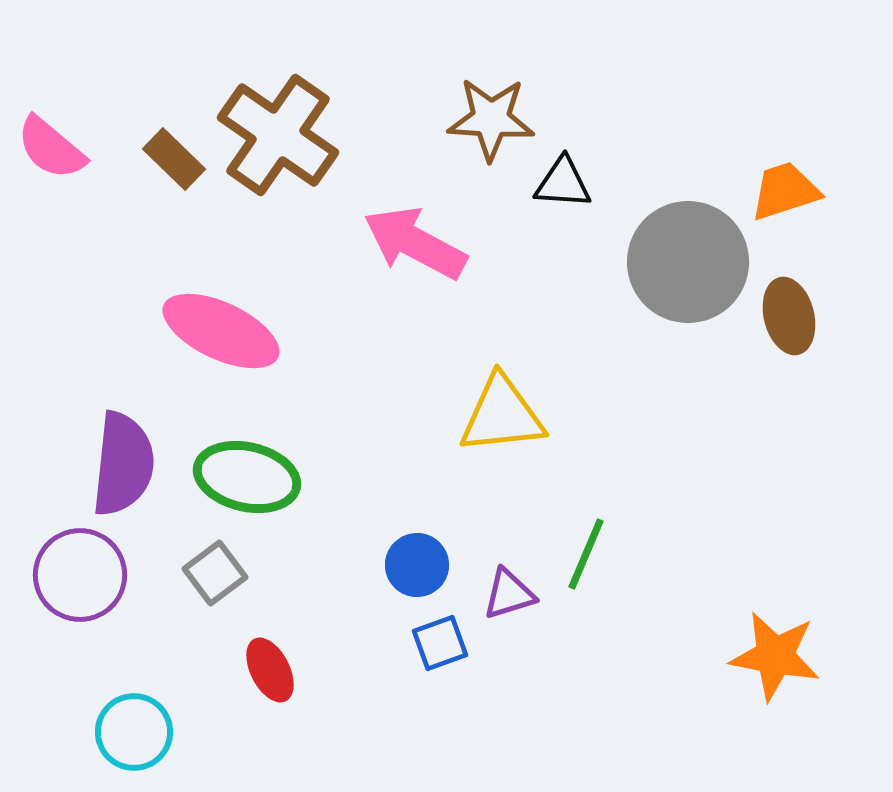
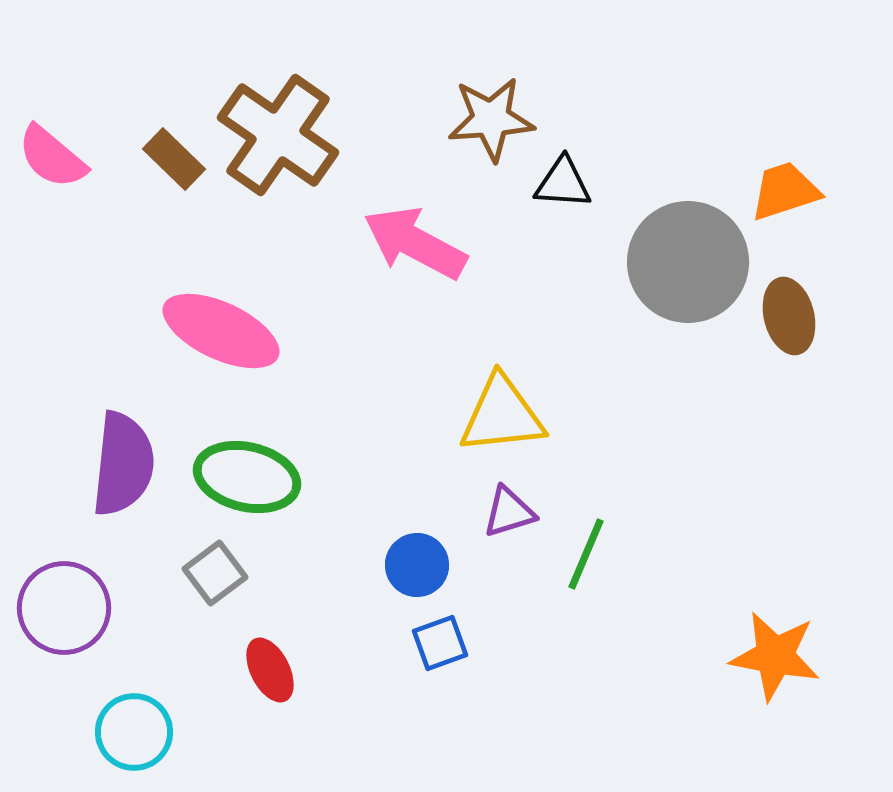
brown star: rotated 8 degrees counterclockwise
pink semicircle: moved 1 px right, 9 px down
purple circle: moved 16 px left, 33 px down
purple triangle: moved 82 px up
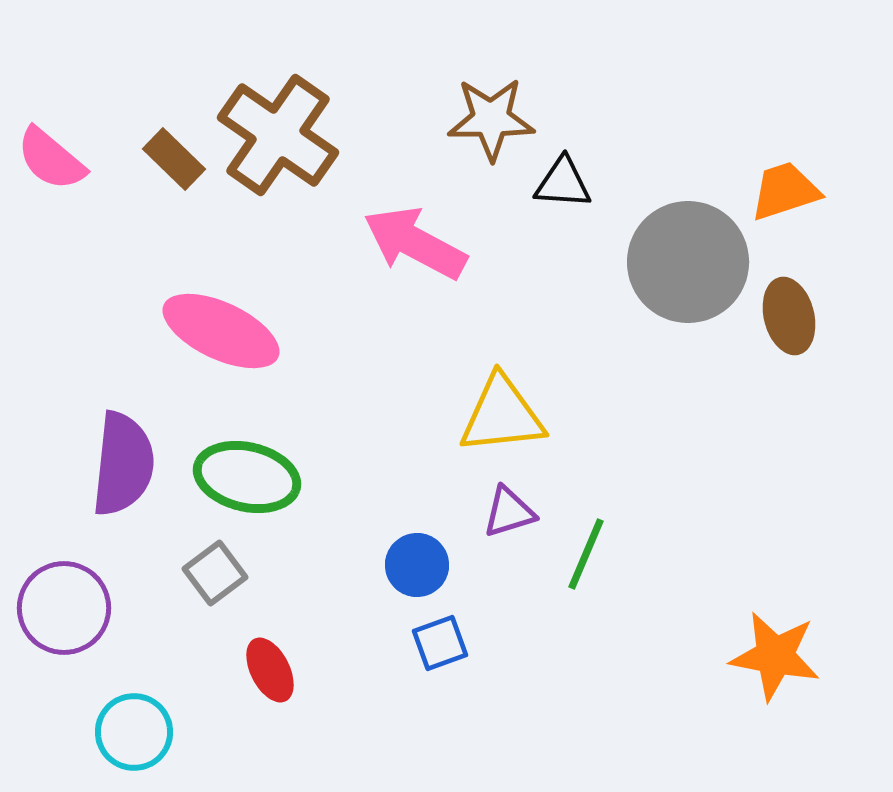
brown star: rotated 4 degrees clockwise
pink semicircle: moved 1 px left, 2 px down
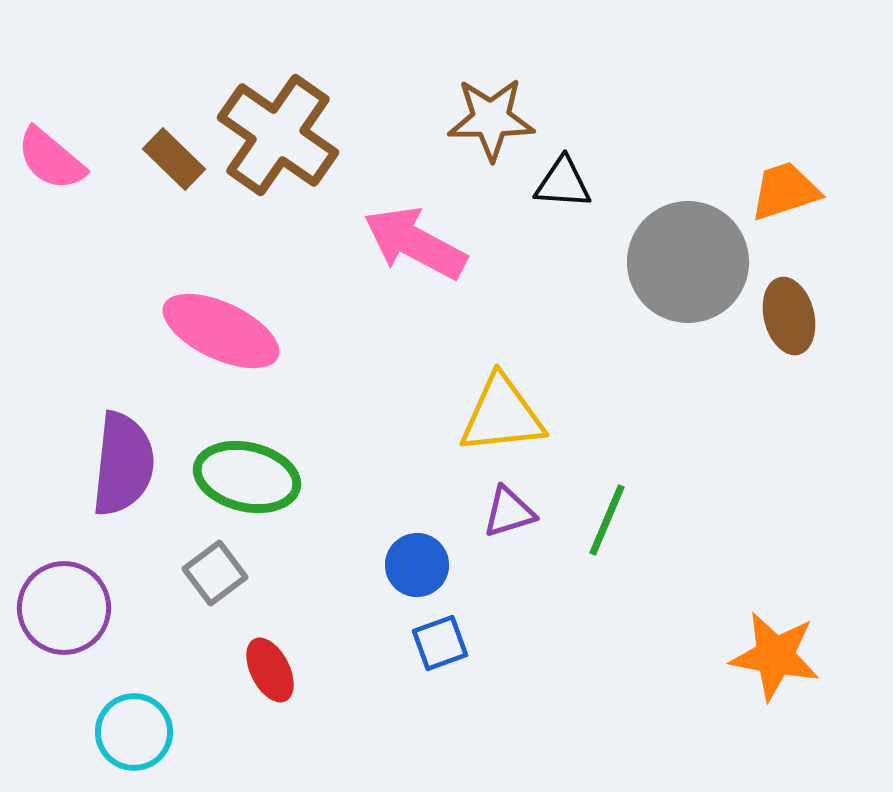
green line: moved 21 px right, 34 px up
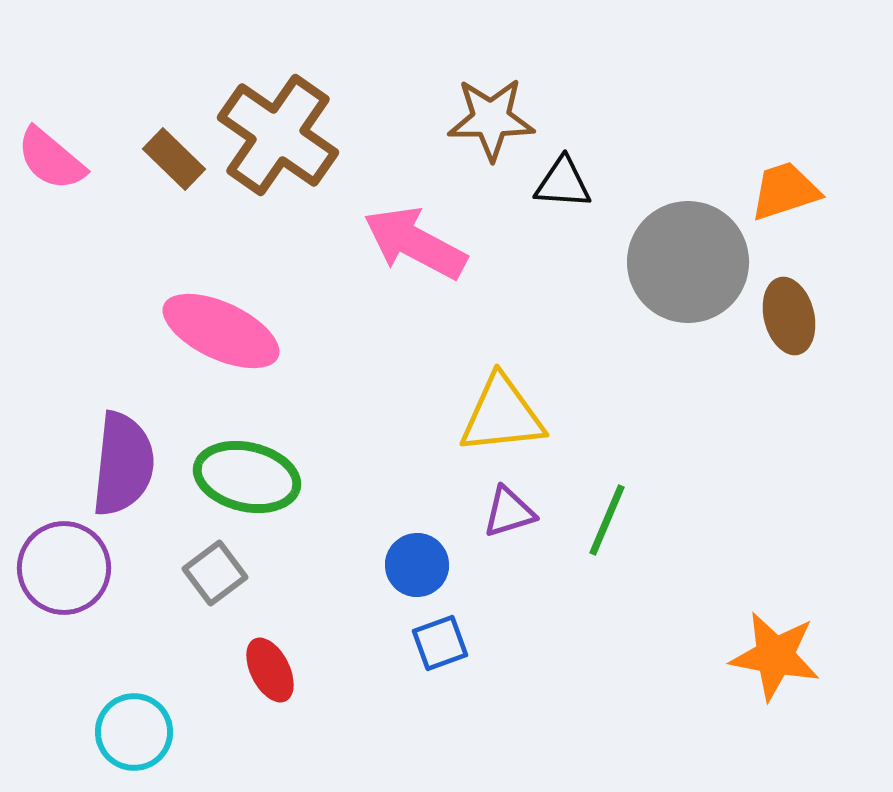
purple circle: moved 40 px up
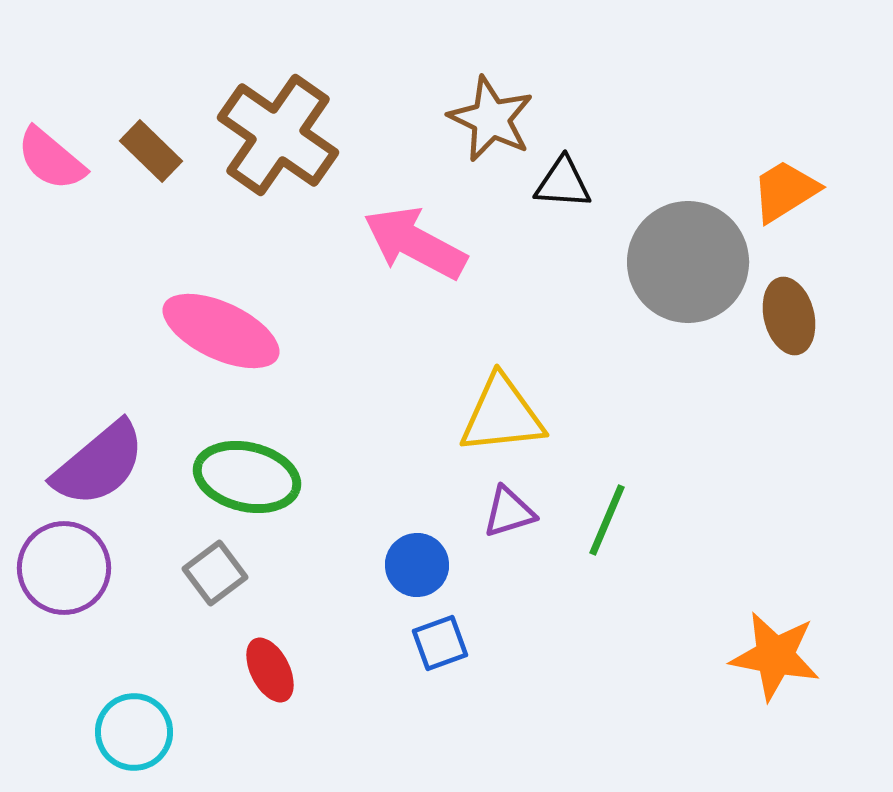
brown star: rotated 26 degrees clockwise
brown rectangle: moved 23 px left, 8 px up
orange trapezoid: rotated 14 degrees counterclockwise
purple semicircle: moved 24 px left; rotated 44 degrees clockwise
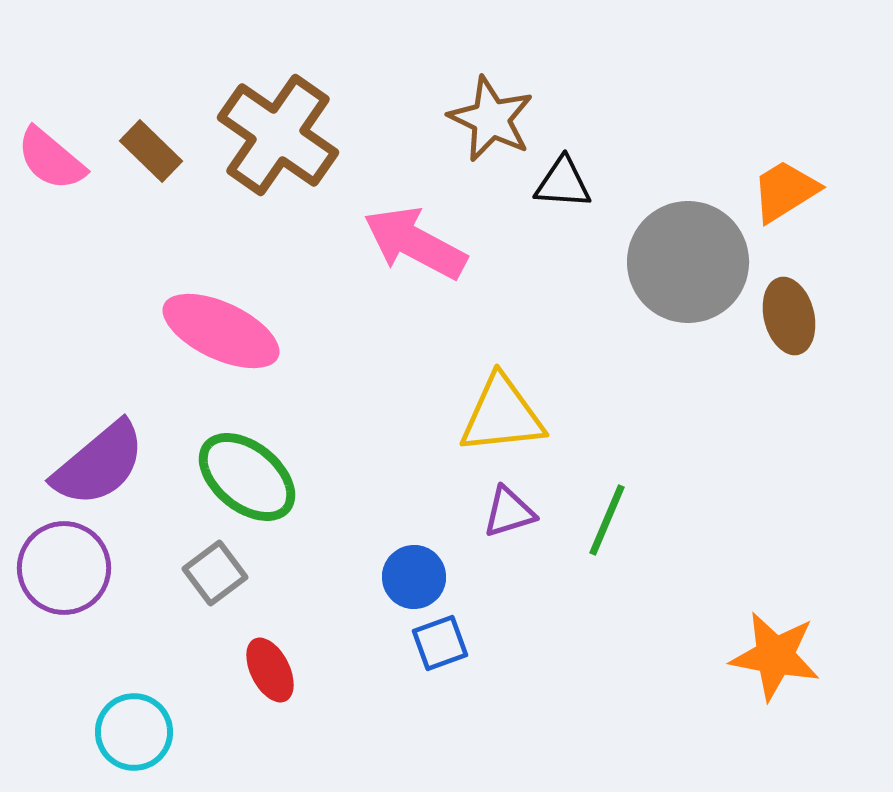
green ellipse: rotated 26 degrees clockwise
blue circle: moved 3 px left, 12 px down
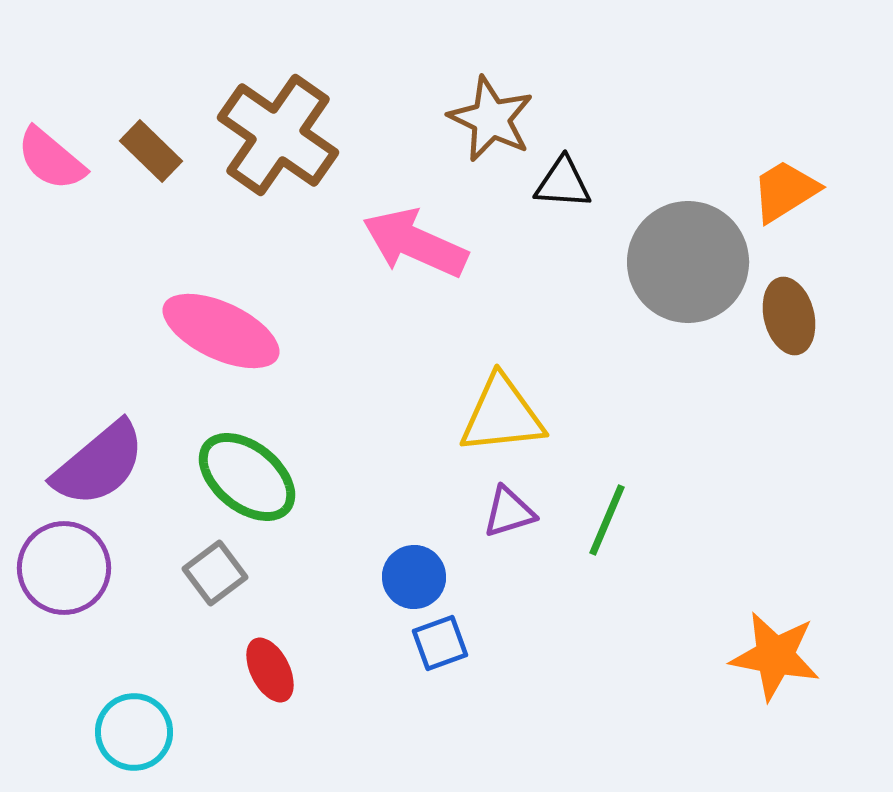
pink arrow: rotated 4 degrees counterclockwise
